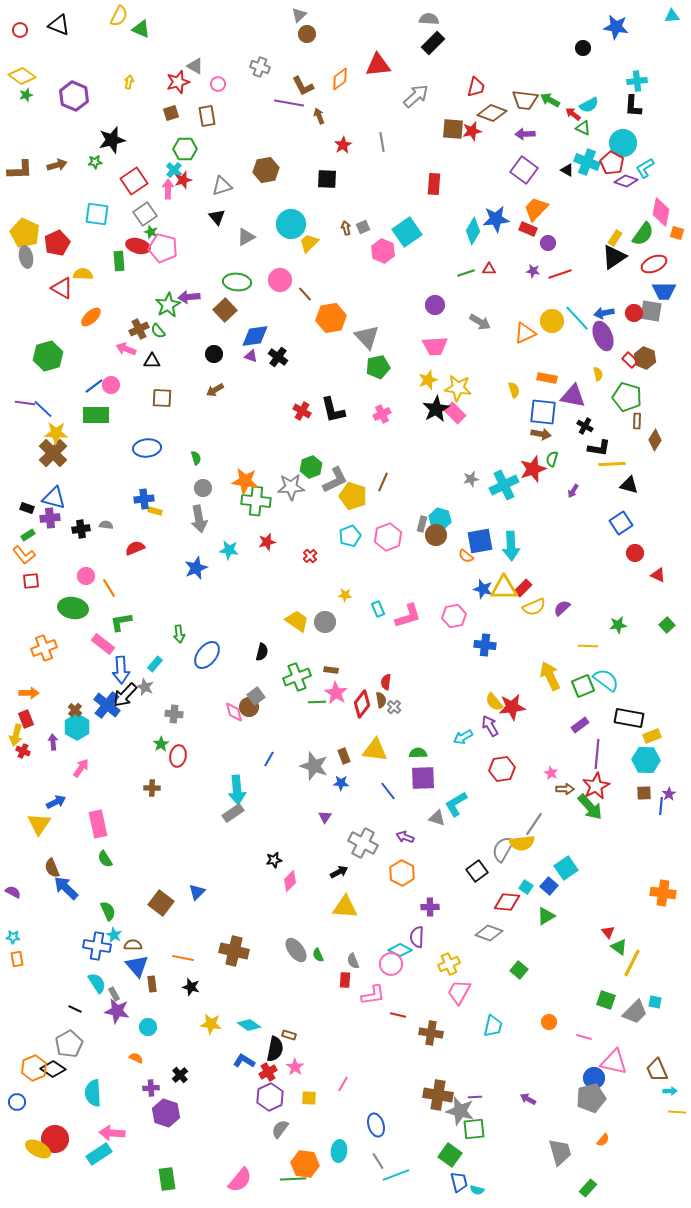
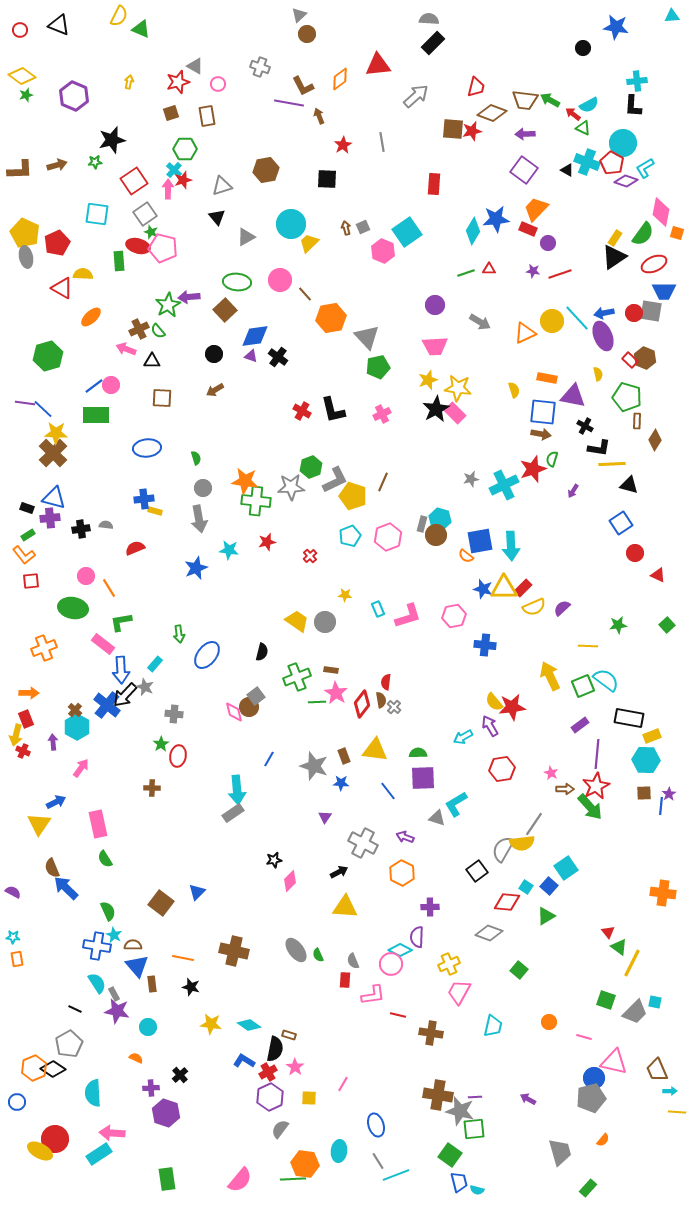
yellow ellipse at (38, 1149): moved 2 px right, 2 px down
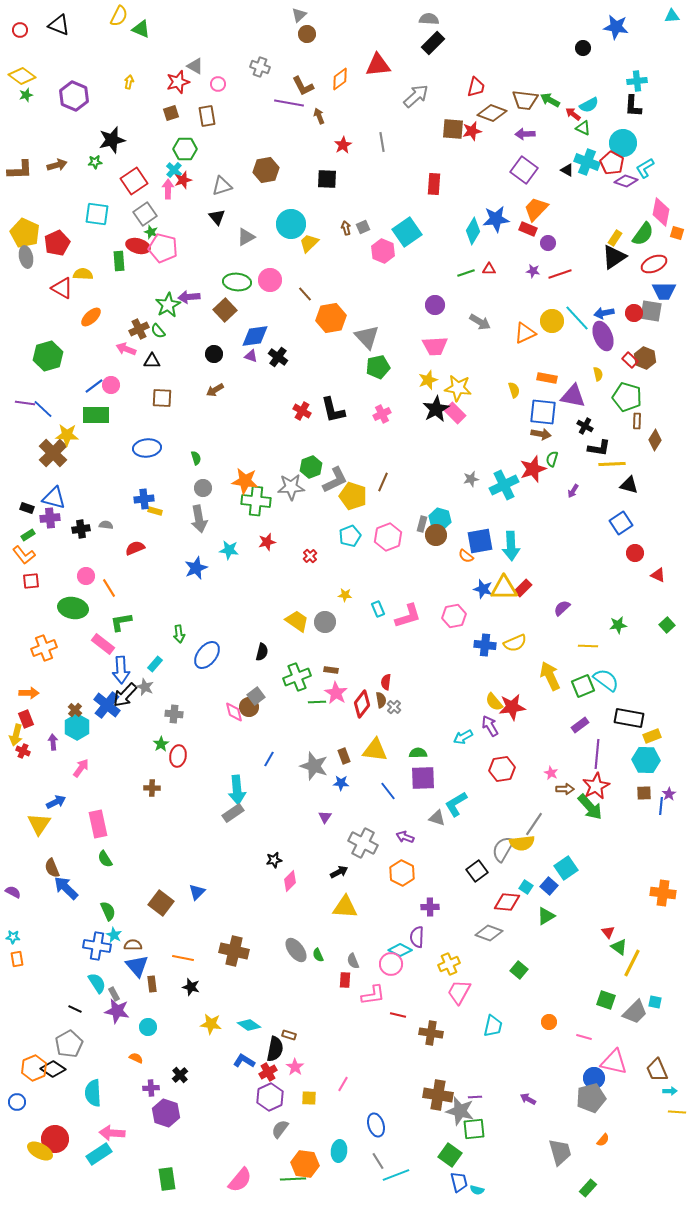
pink circle at (280, 280): moved 10 px left
yellow star at (56, 433): moved 11 px right, 2 px down
yellow semicircle at (534, 607): moved 19 px left, 36 px down
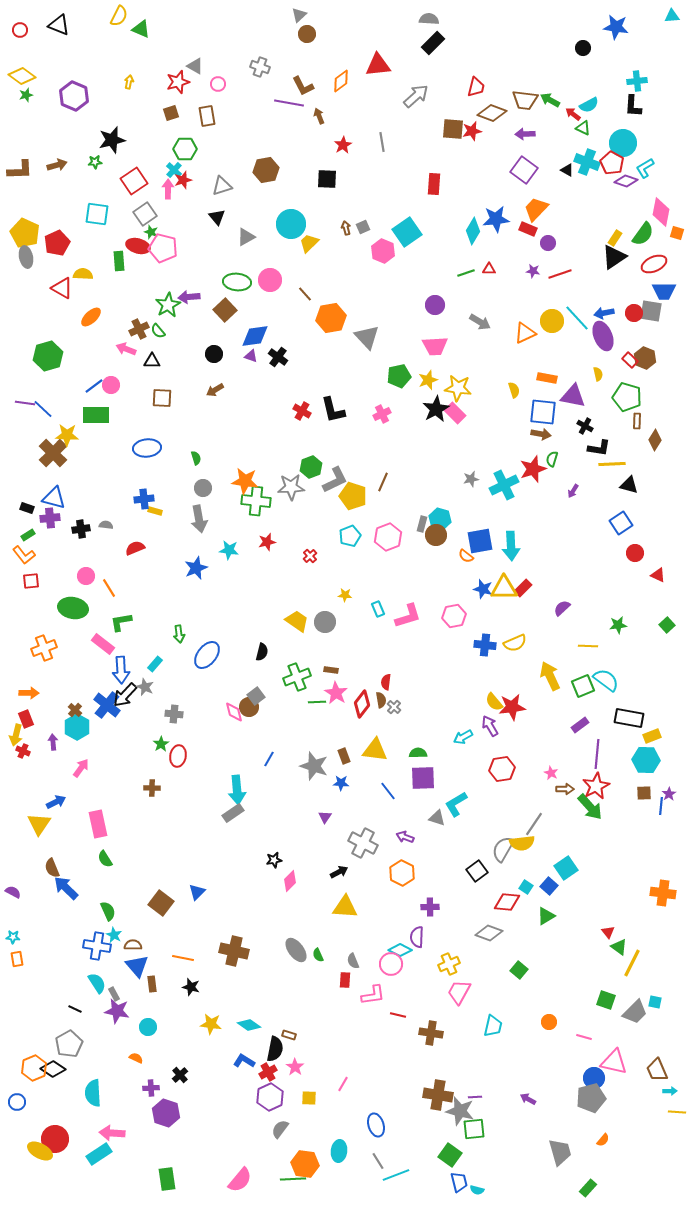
orange diamond at (340, 79): moved 1 px right, 2 px down
green pentagon at (378, 367): moved 21 px right, 9 px down
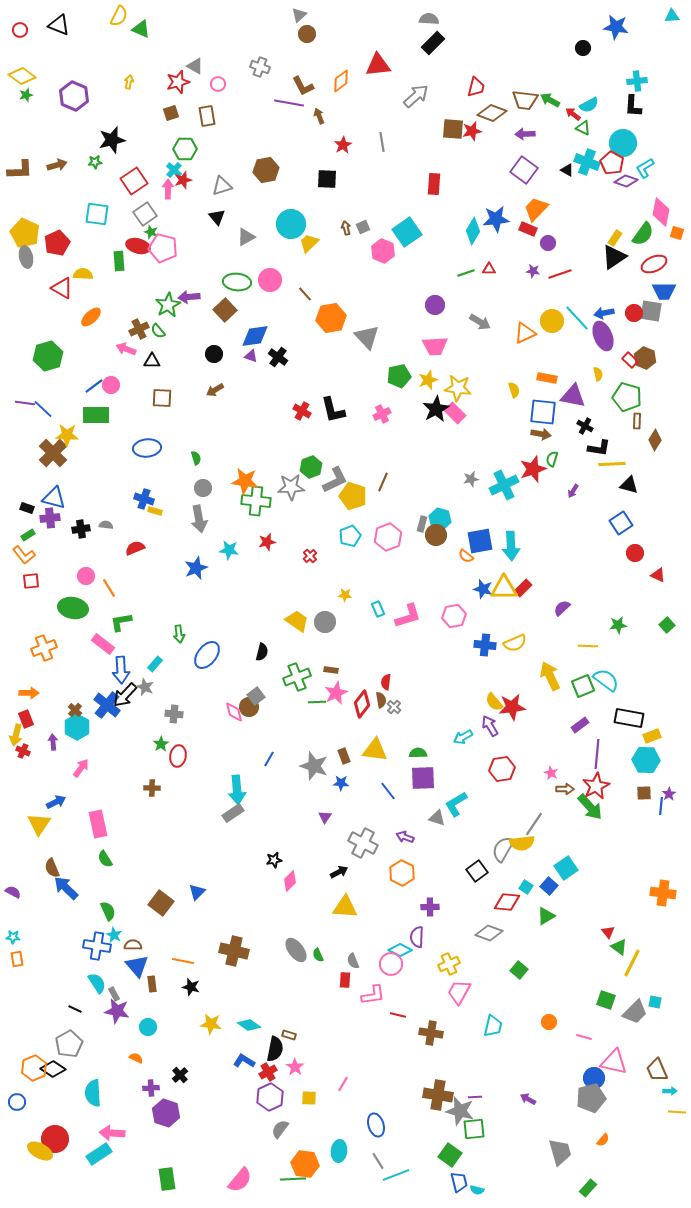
blue cross at (144, 499): rotated 24 degrees clockwise
pink star at (336, 693): rotated 15 degrees clockwise
orange line at (183, 958): moved 3 px down
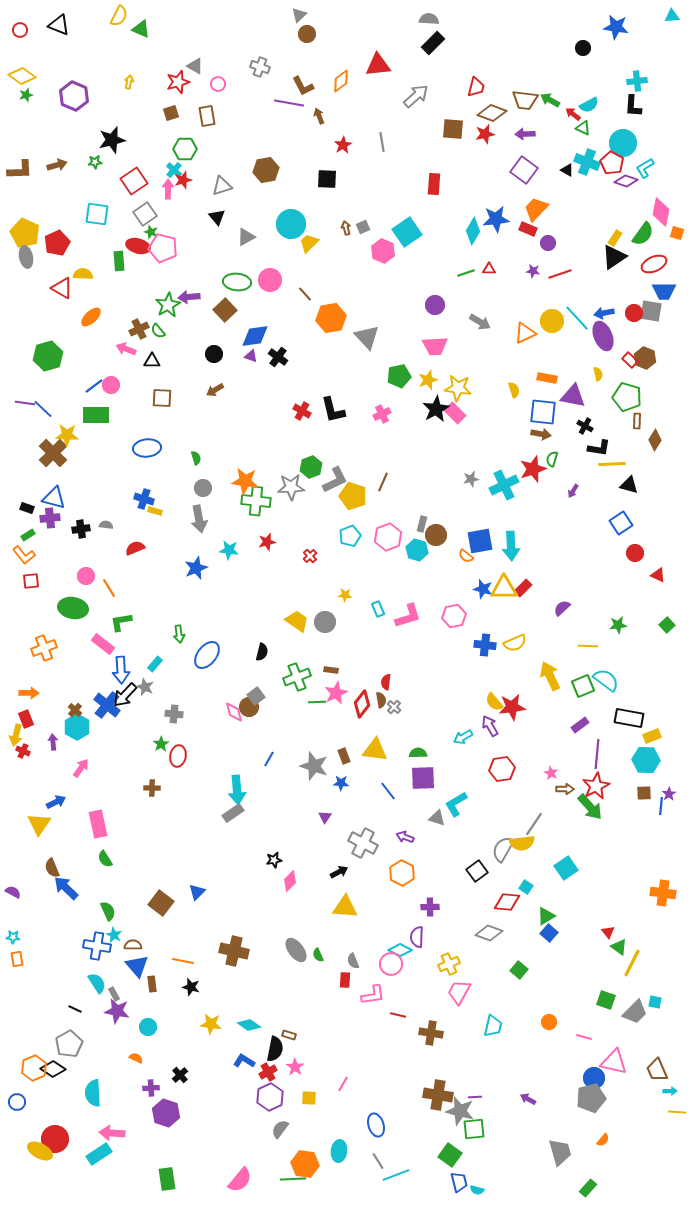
red star at (472, 131): moved 13 px right, 3 px down
cyan hexagon at (440, 519): moved 23 px left, 31 px down
blue square at (549, 886): moved 47 px down
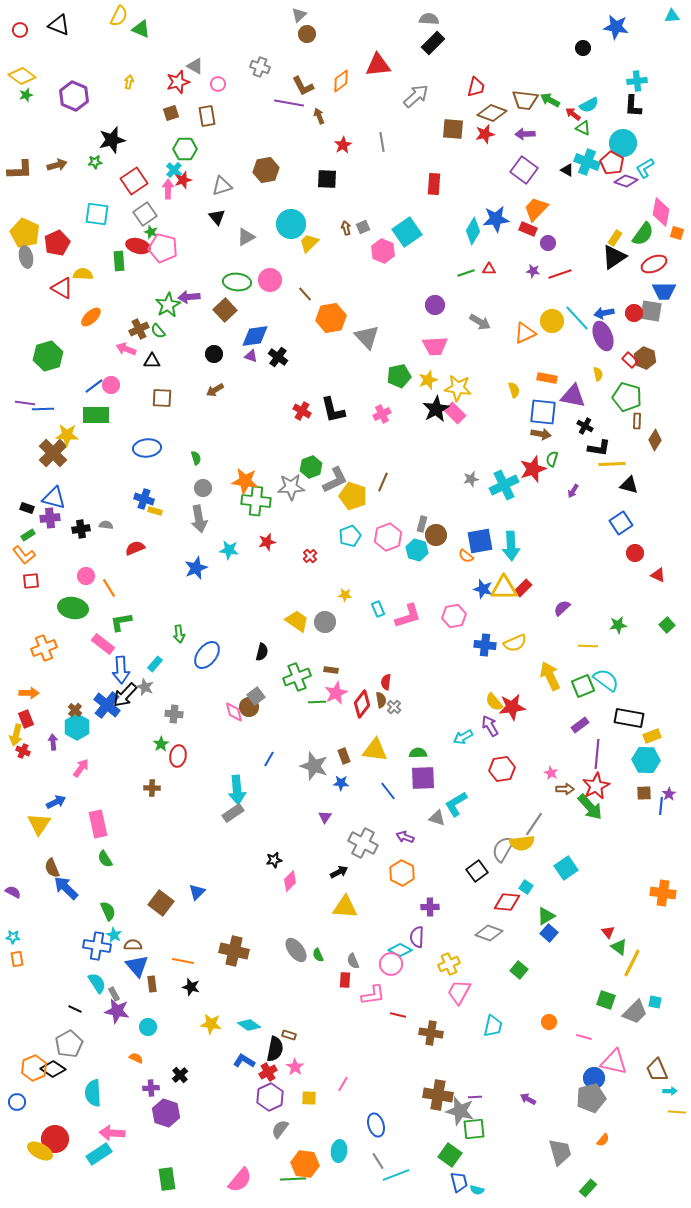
blue line at (43, 409): rotated 45 degrees counterclockwise
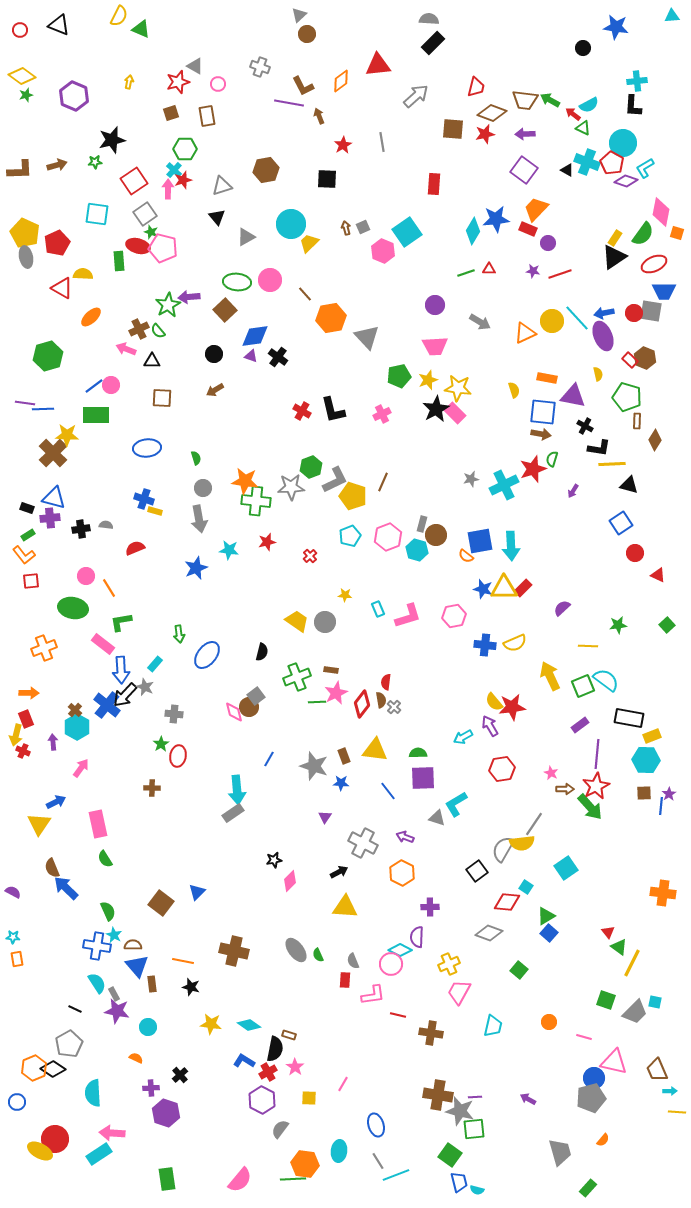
purple hexagon at (270, 1097): moved 8 px left, 3 px down; rotated 8 degrees counterclockwise
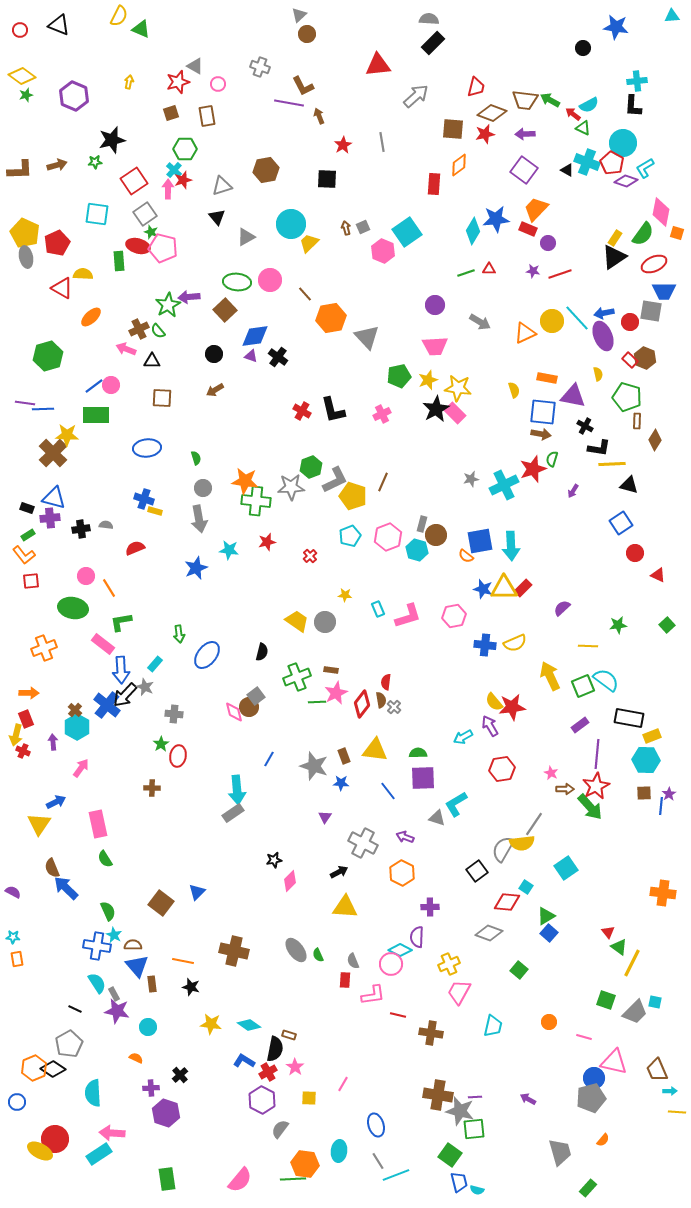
orange diamond at (341, 81): moved 118 px right, 84 px down
red circle at (634, 313): moved 4 px left, 9 px down
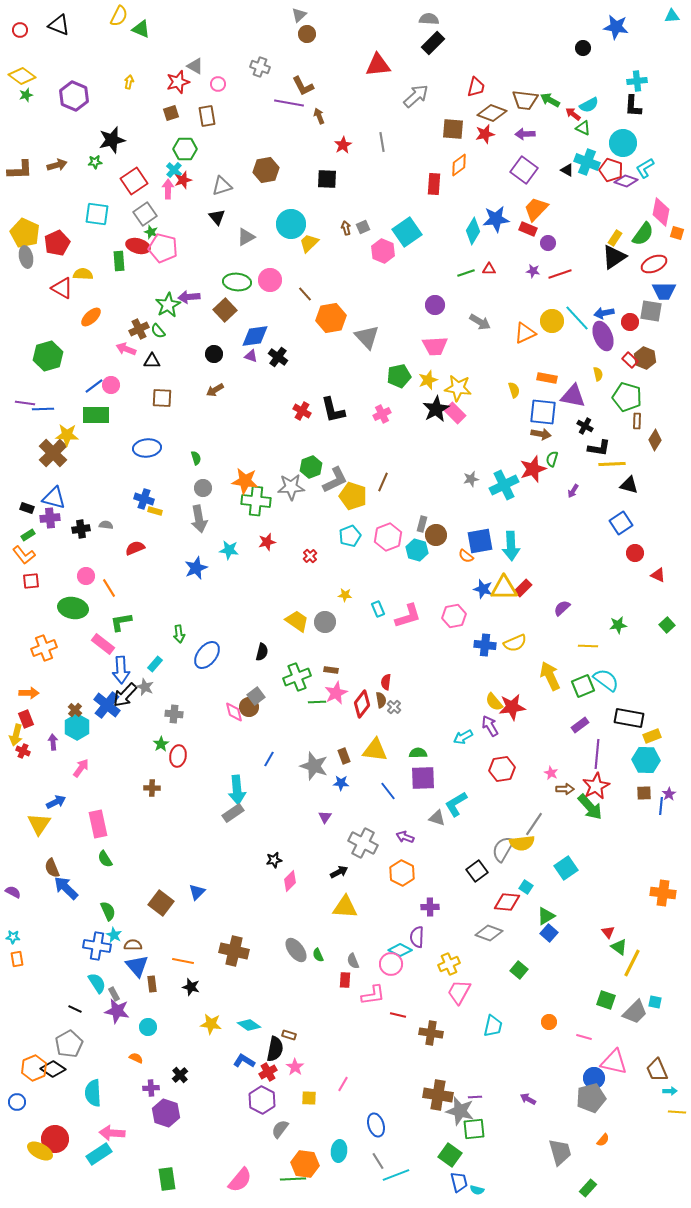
red pentagon at (612, 163): moved 1 px left, 7 px down; rotated 10 degrees counterclockwise
